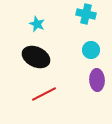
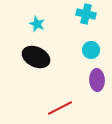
red line: moved 16 px right, 14 px down
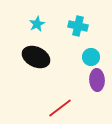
cyan cross: moved 8 px left, 12 px down
cyan star: rotated 21 degrees clockwise
cyan circle: moved 7 px down
red line: rotated 10 degrees counterclockwise
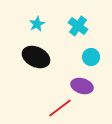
cyan cross: rotated 24 degrees clockwise
purple ellipse: moved 15 px left, 6 px down; rotated 70 degrees counterclockwise
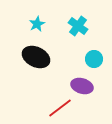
cyan circle: moved 3 px right, 2 px down
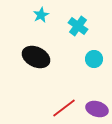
cyan star: moved 4 px right, 9 px up
purple ellipse: moved 15 px right, 23 px down
red line: moved 4 px right
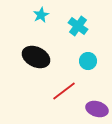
cyan circle: moved 6 px left, 2 px down
red line: moved 17 px up
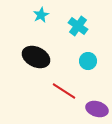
red line: rotated 70 degrees clockwise
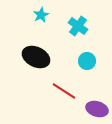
cyan circle: moved 1 px left
